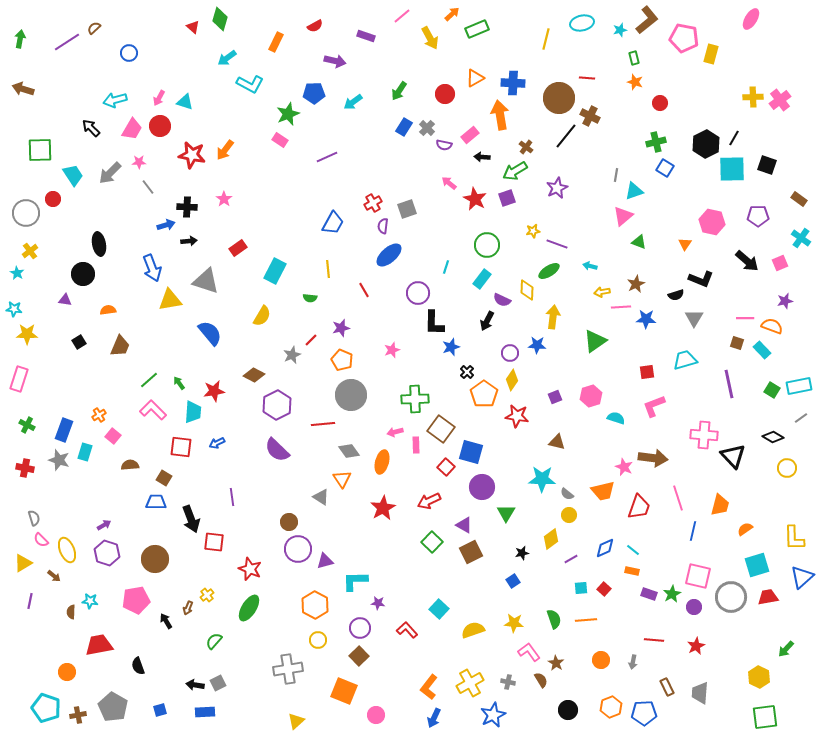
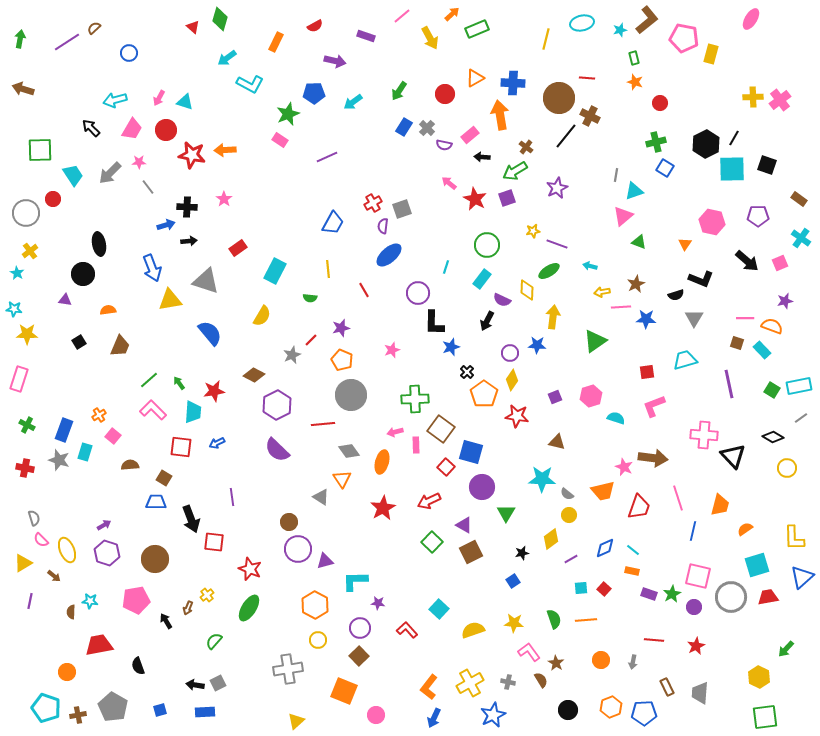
red circle at (160, 126): moved 6 px right, 4 px down
orange arrow at (225, 150): rotated 50 degrees clockwise
gray square at (407, 209): moved 5 px left
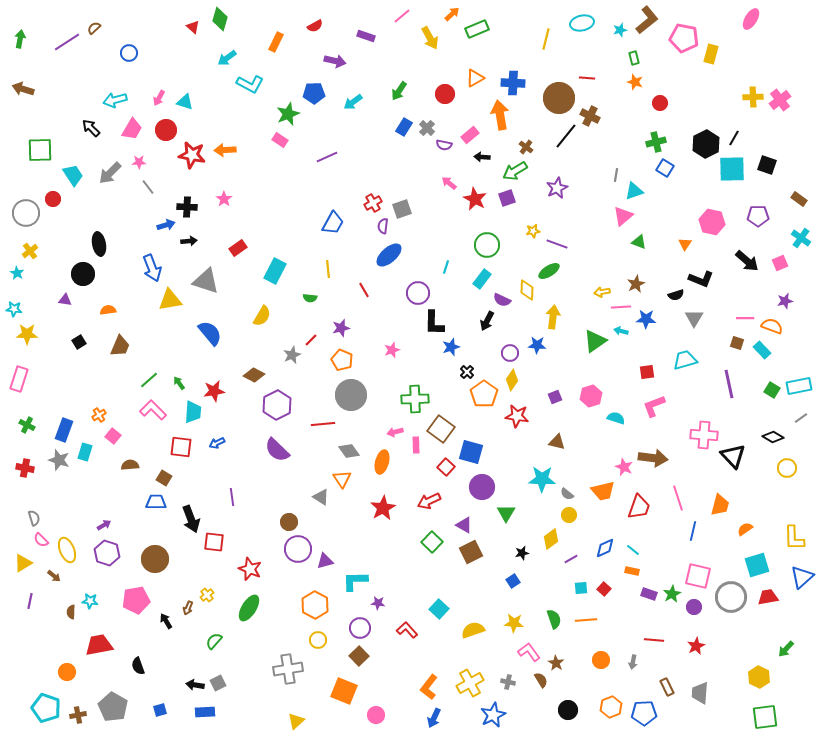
cyan arrow at (590, 266): moved 31 px right, 65 px down
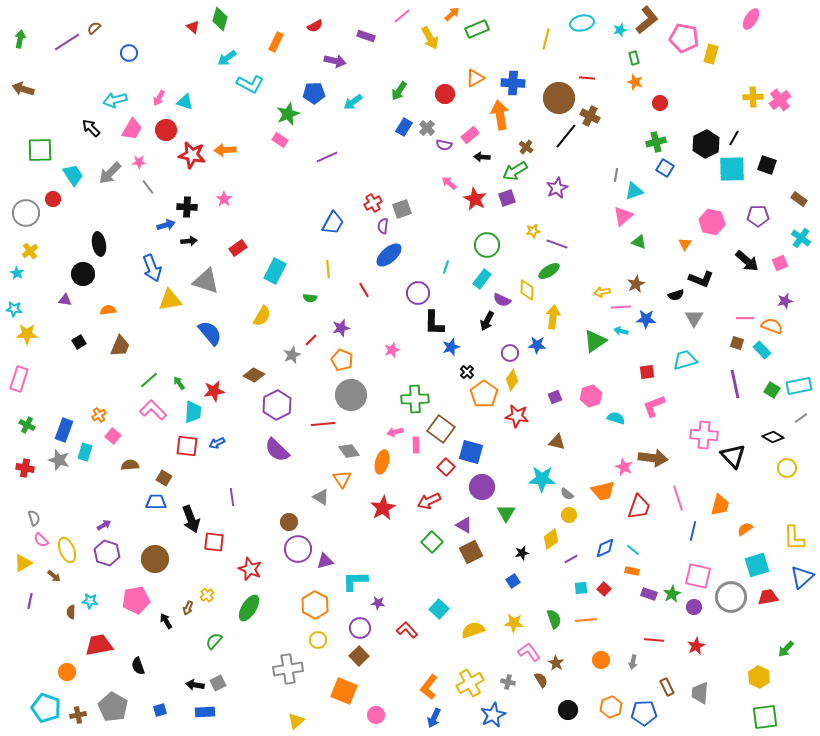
purple line at (729, 384): moved 6 px right
red square at (181, 447): moved 6 px right, 1 px up
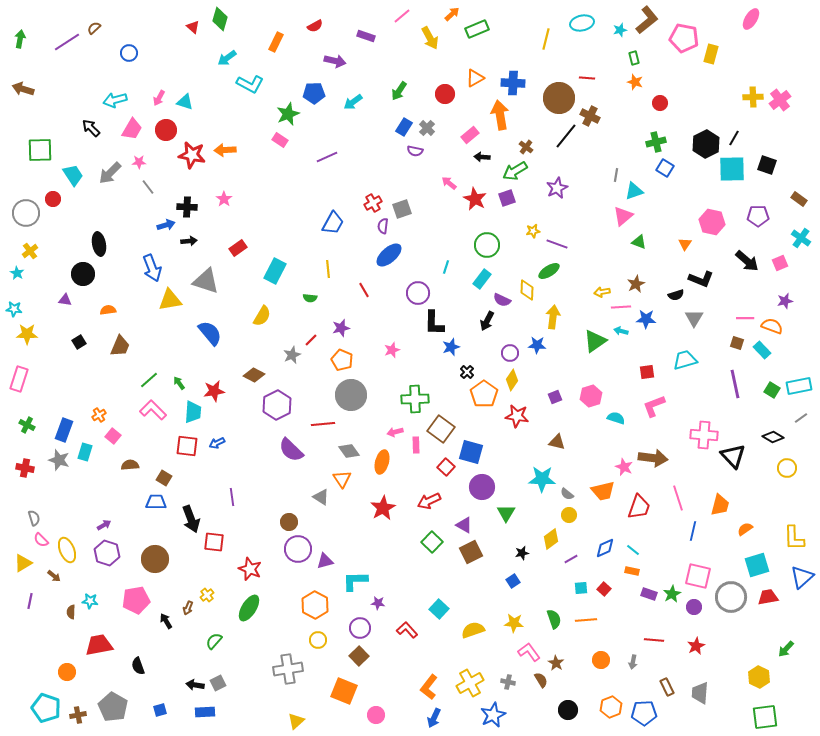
purple semicircle at (444, 145): moved 29 px left, 6 px down
purple semicircle at (277, 450): moved 14 px right
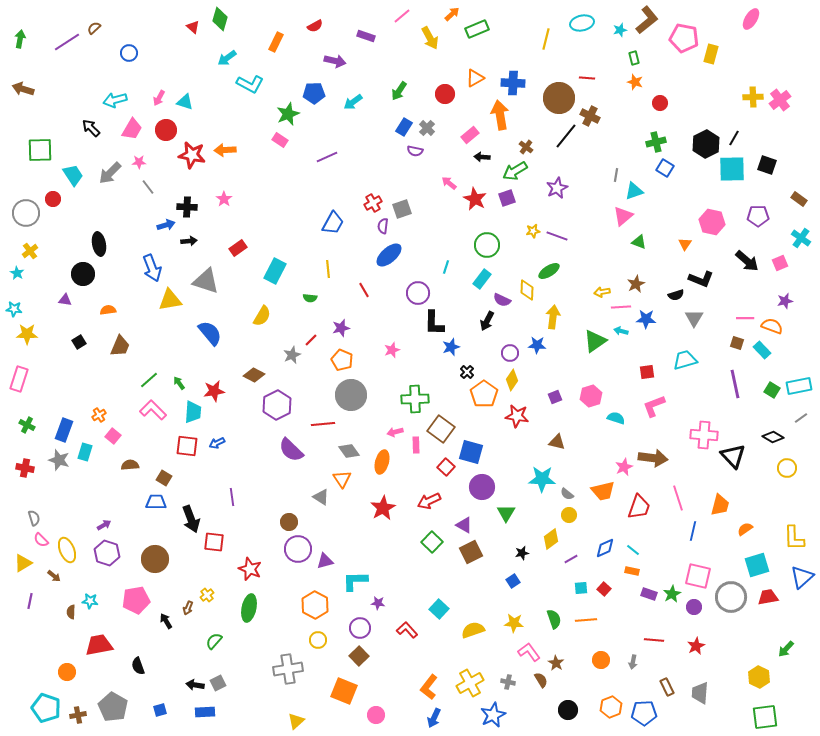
purple line at (557, 244): moved 8 px up
pink star at (624, 467): rotated 24 degrees clockwise
green ellipse at (249, 608): rotated 20 degrees counterclockwise
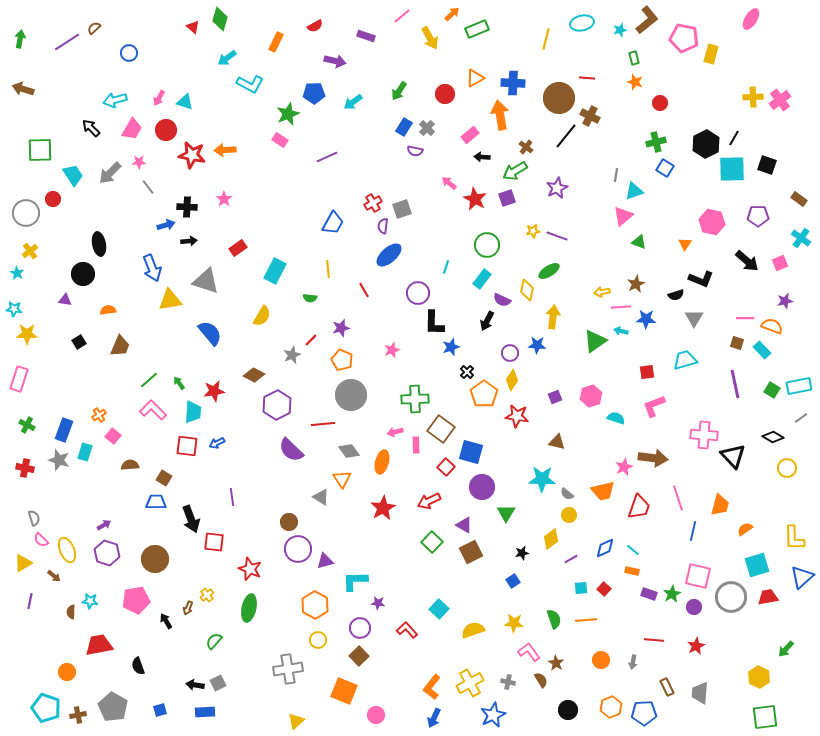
yellow diamond at (527, 290): rotated 10 degrees clockwise
orange L-shape at (429, 687): moved 3 px right
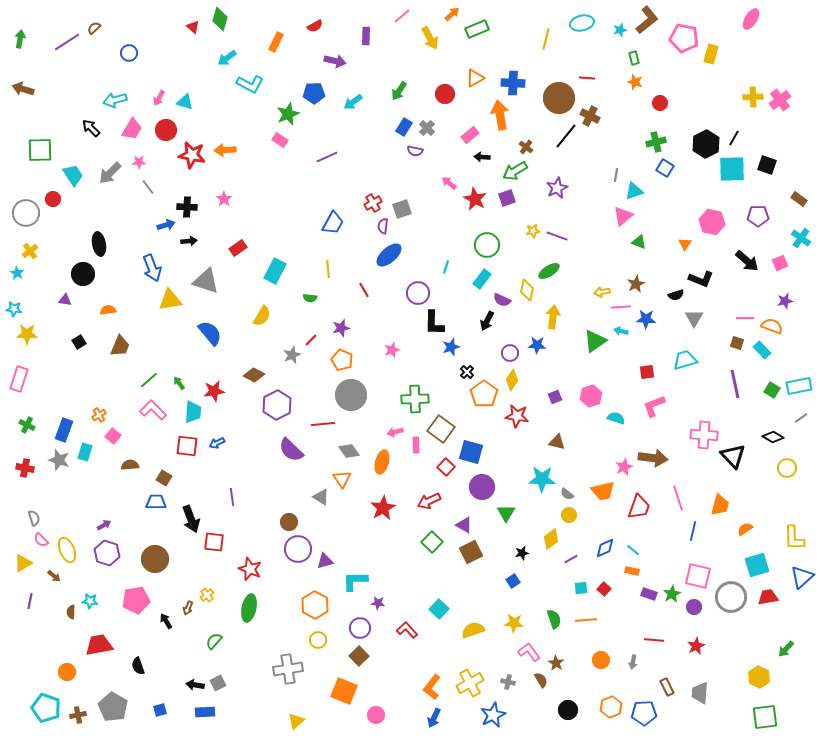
purple rectangle at (366, 36): rotated 72 degrees clockwise
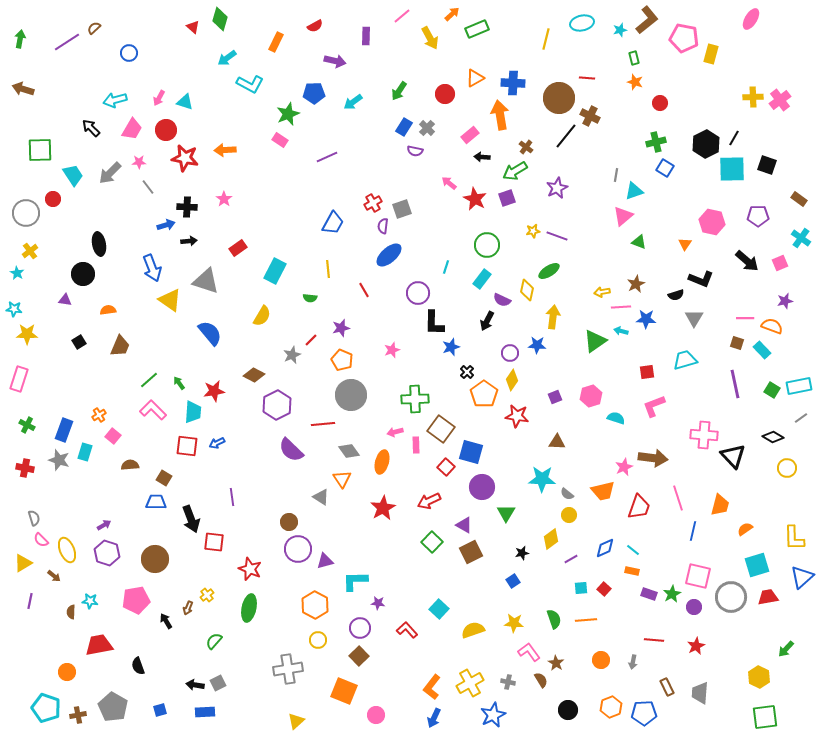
red star at (192, 155): moved 7 px left, 3 px down
yellow triangle at (170, 300): rotated 45 degrees clockwise
brown triangle at (557, 442): rotated 12 degrees counterclockwise
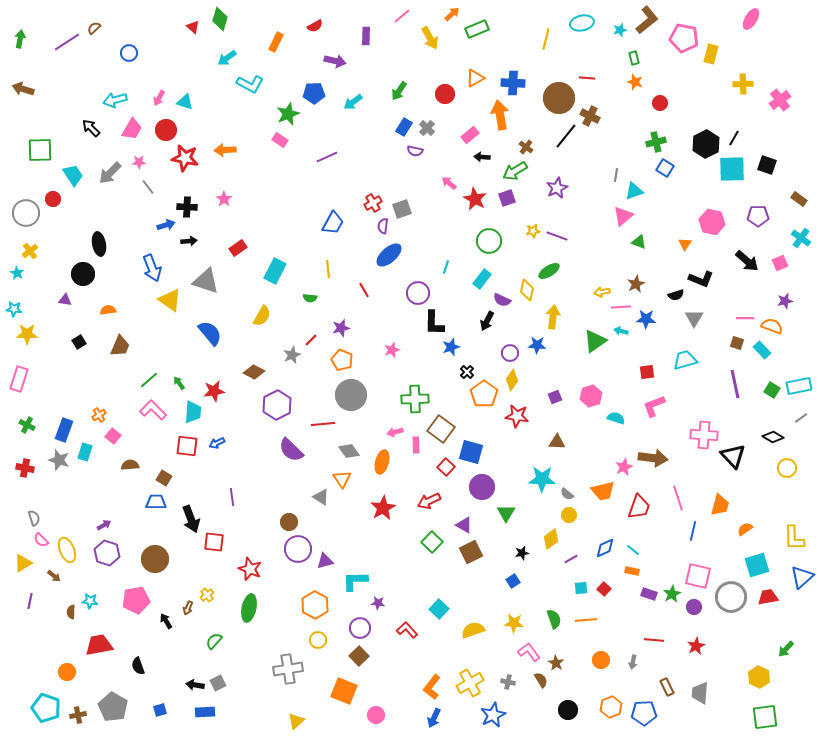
yellow cross at (753, 97): moved 10 px left, 13 px up
green circle at (487, 245): moved 2 px right, 4 px up
brown diamond at (254, 375): moved 3 px up
